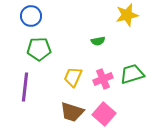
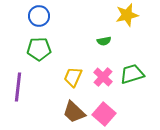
blue circle: moved 8 px right
green semicircle: moved 6 px right
pink cross: moved 2 px up; rotated 24 degrees counterclockwise
purple line: moved 7 px left
brown trapezoid: moved 2 px right; rotated 25 degrees clockwise
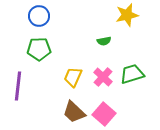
purple line: moved 1 px up
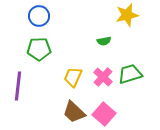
green trapezoid: moved 2 px left
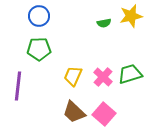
yellow star: moved 4 px right, 1 px down
green semicircle: moved 18 px up
yellow trapezoid: moved 1 px up
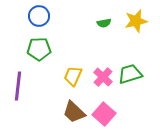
yellow star: moved 5 px right, 5 px down
